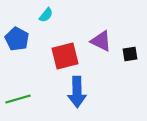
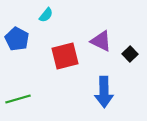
black square: rotated 35 degrees counterclockwise
blue arrow: moved 27 px right
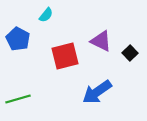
blue pentagon: moved 1 px right
black square: moved 1 px up
blue arrow: moved 7 px left; rotated 56 degrees clockwise
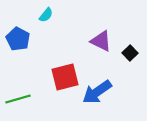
red square: moved 21 px down
